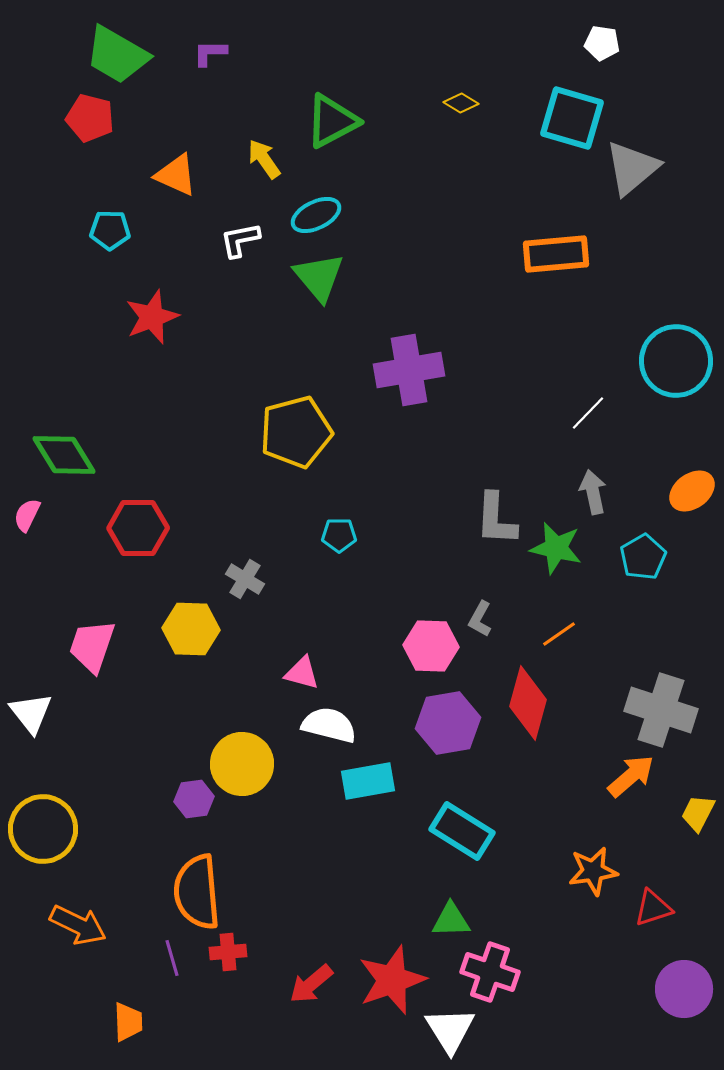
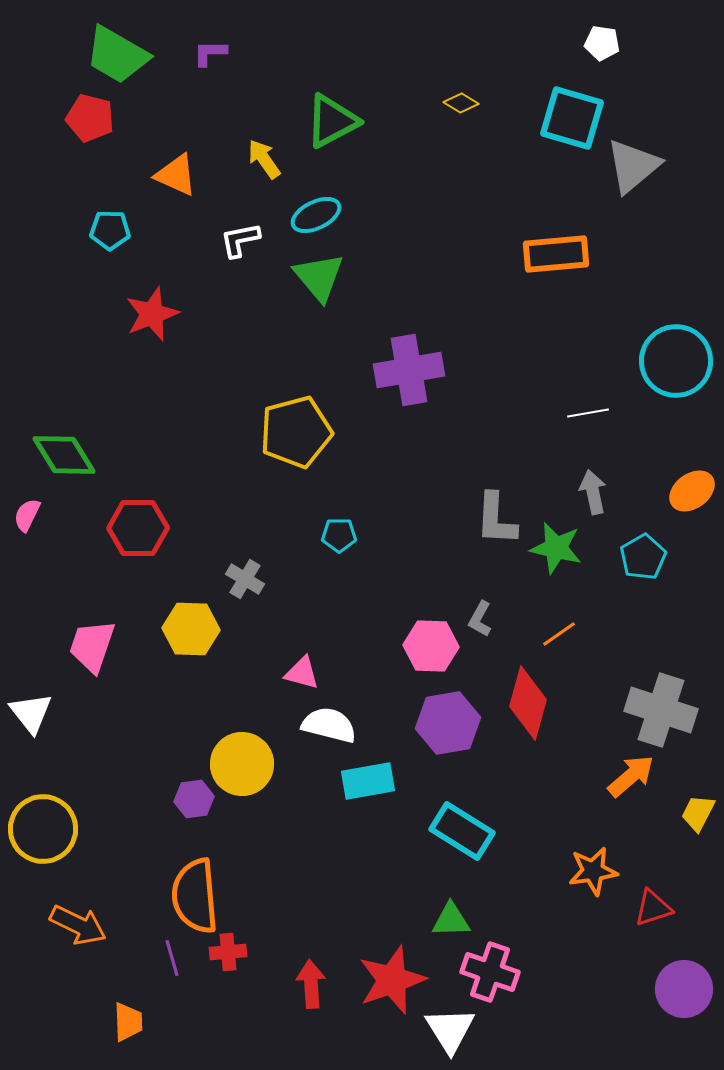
gray triangle at (632, 168): moved 1 px right, 2 px up
red star at (152, 317): moved 3 px up
white line at (588, 413): rotated 36 degrees clockwise
orange semicircle at (197, 892): moved 2 px left, 4 px down
red arrow at (311, 984): rotated 126 degrees clockwise
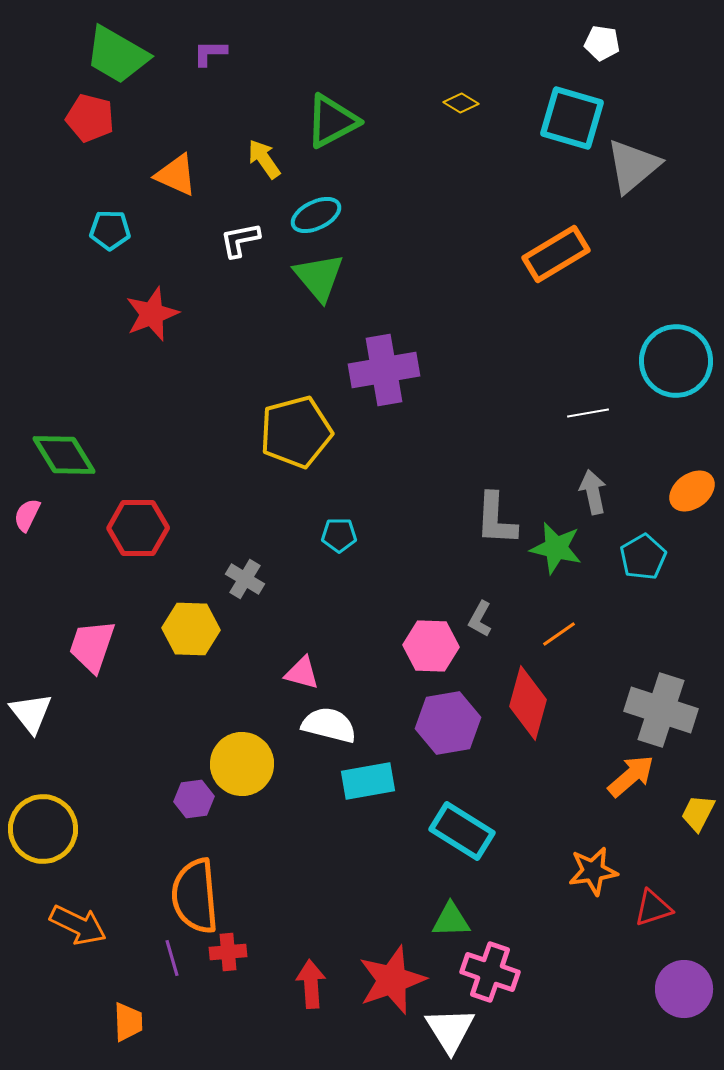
orange rectangle at (556, 254): rotated 26 degrees counterclockwise
purple cross at (409, 370): moved 25 px left
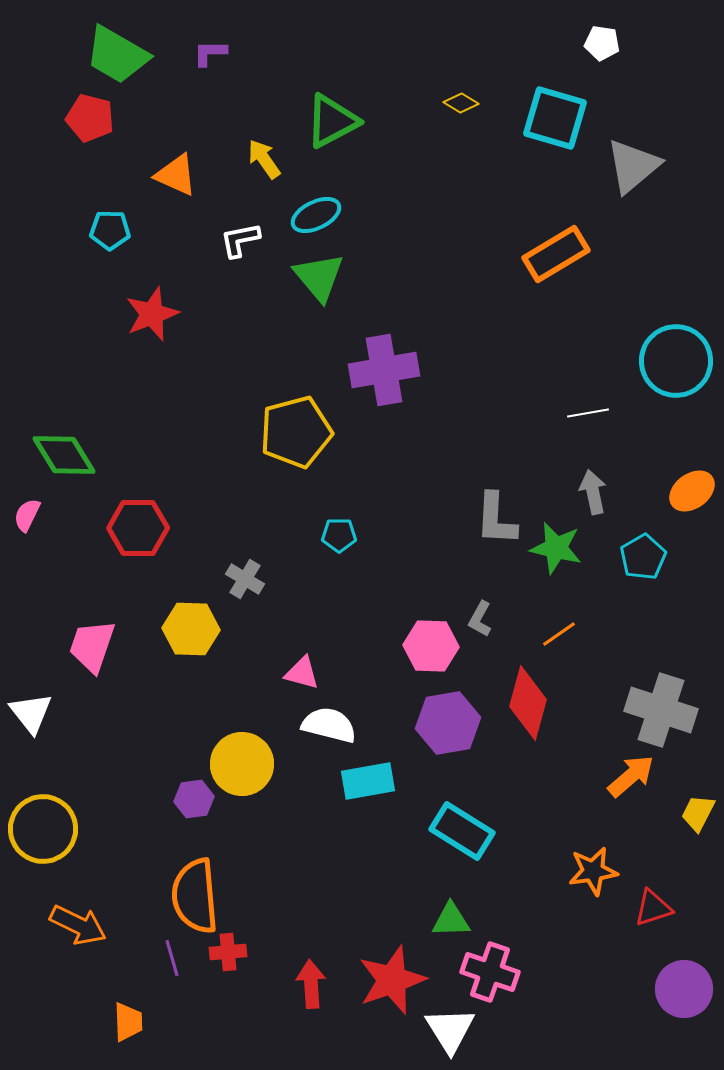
cyan square at (572, 118): moved 17 px left
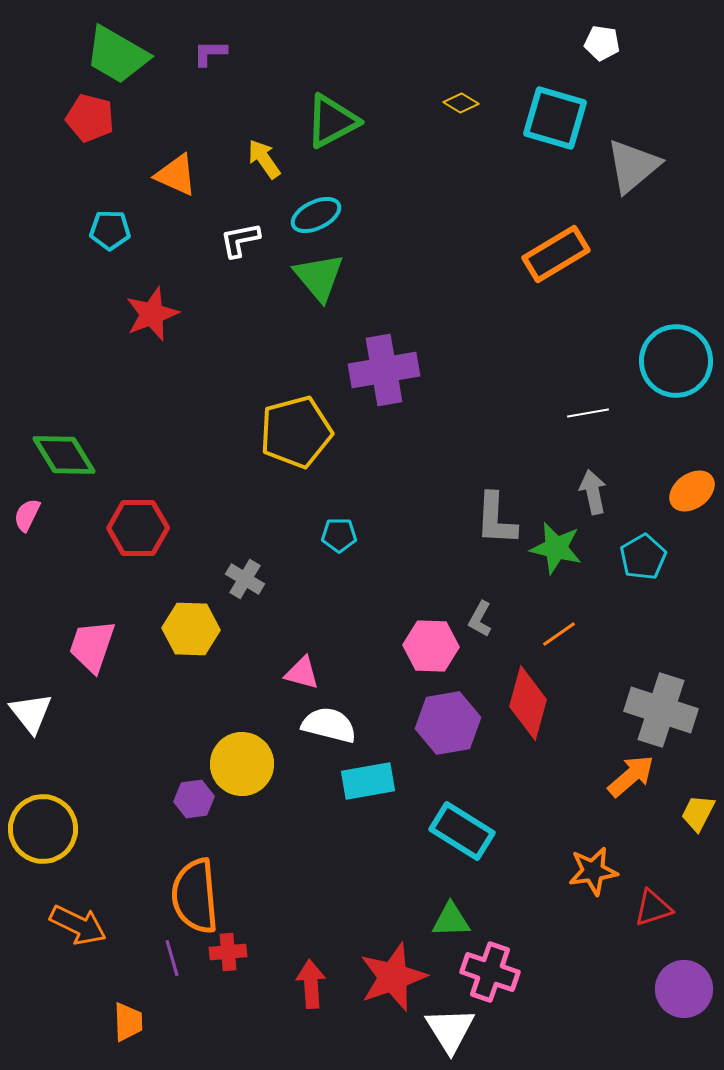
red star at (392, 980): moved 1 px right, 3 px up
